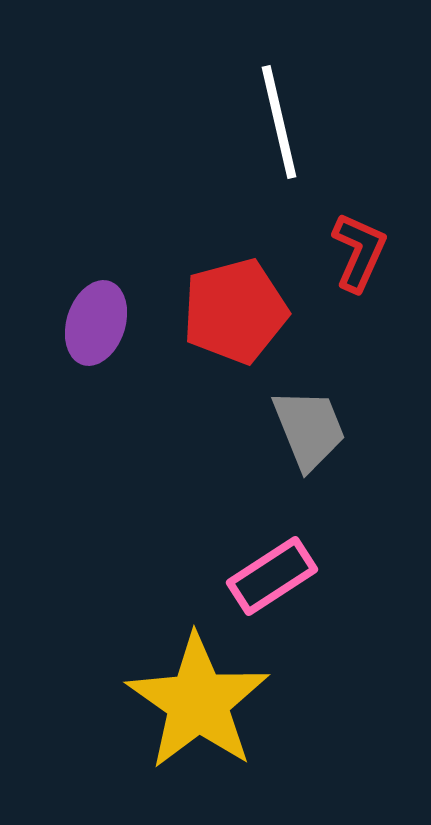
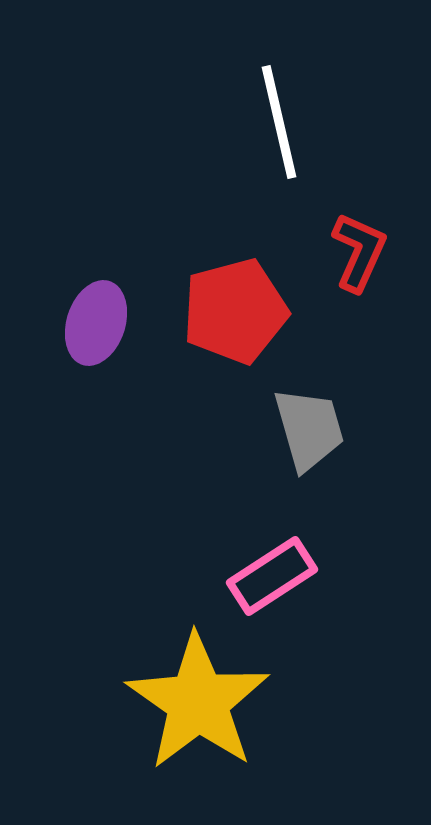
gray trapezoid: rotated 6 degrees clockwise
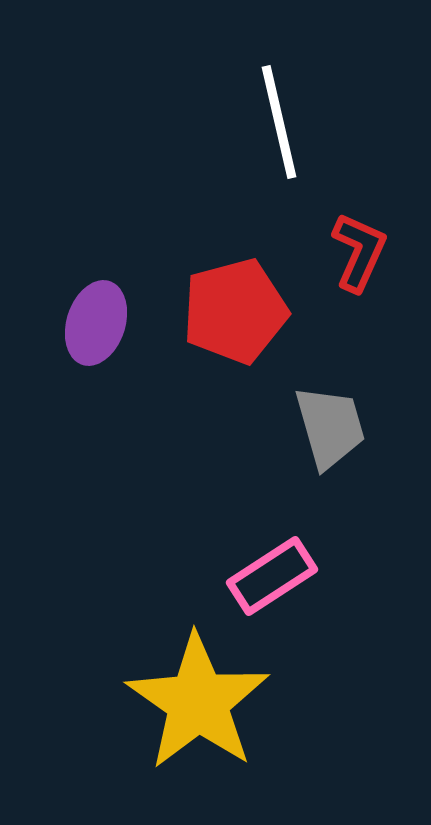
gray trapezoid: moved 21 px right, 2 px up
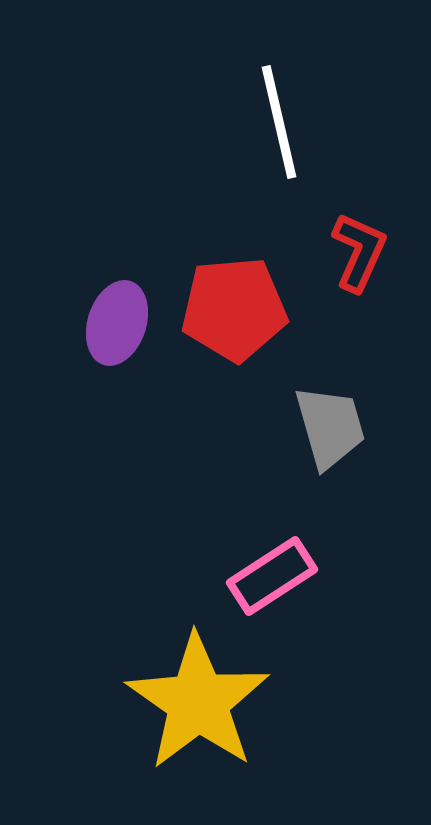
red pentagon: moved 1 px left, 2 px up; rotated 10 degrees clockwise
purple ellipse: moved 21 px right
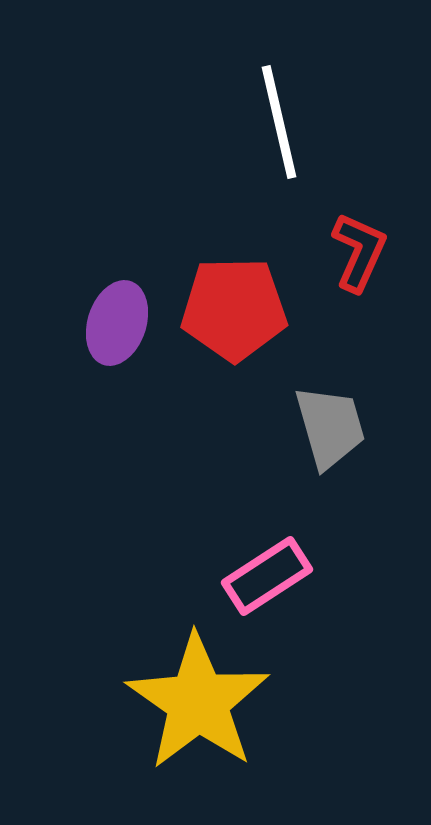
red pentagon: rotated 4 degrees clockwise
pink rectangle: moved 5 px left
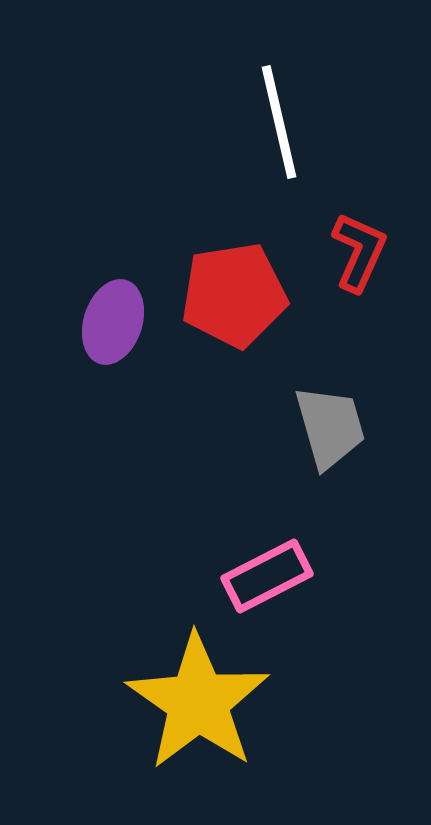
red pentagon: moved 14 px up; rotated 8 degrees counterclockwise
purple ellipse: moved 4 px left, 1 px up
pink rectangle: rotated 6 degrees clockwise
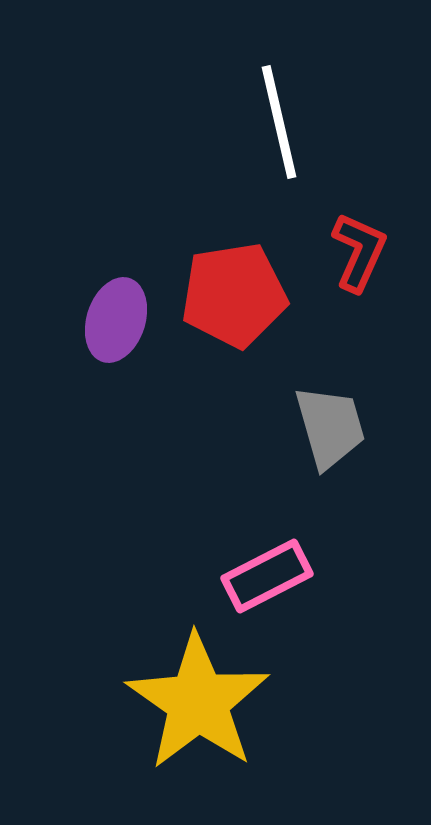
purple ellipse: moved 3 px right, 2 px up
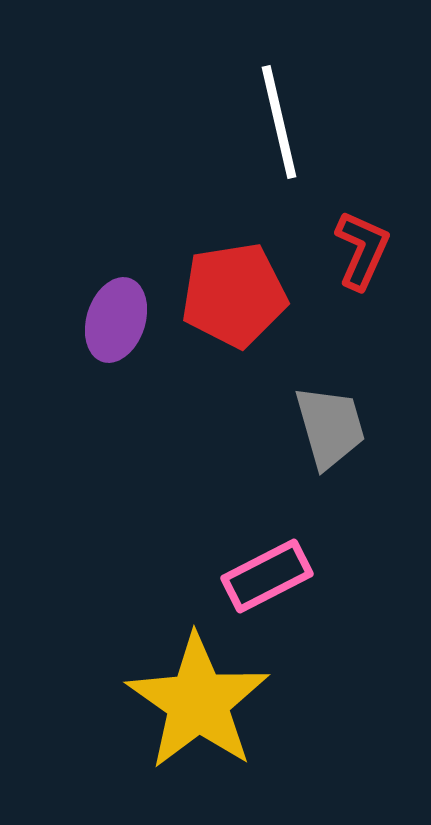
red L-shape: moved 3 px right, 2 px up
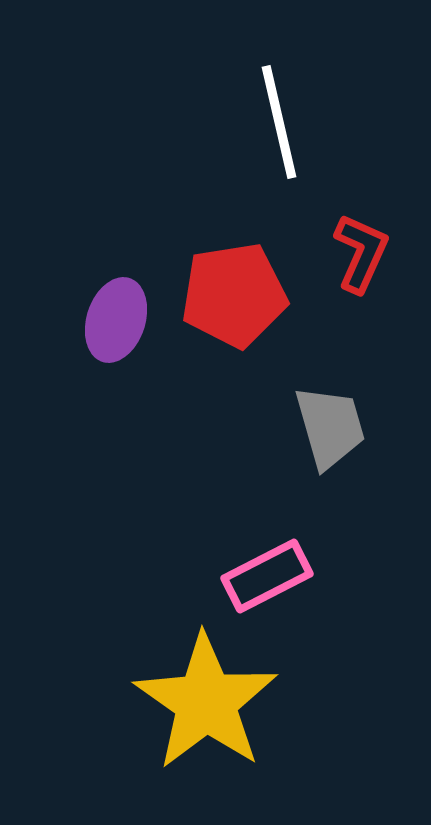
red L-shape: moved 1 px left, 3 px down
yellow star: moved 8 px right
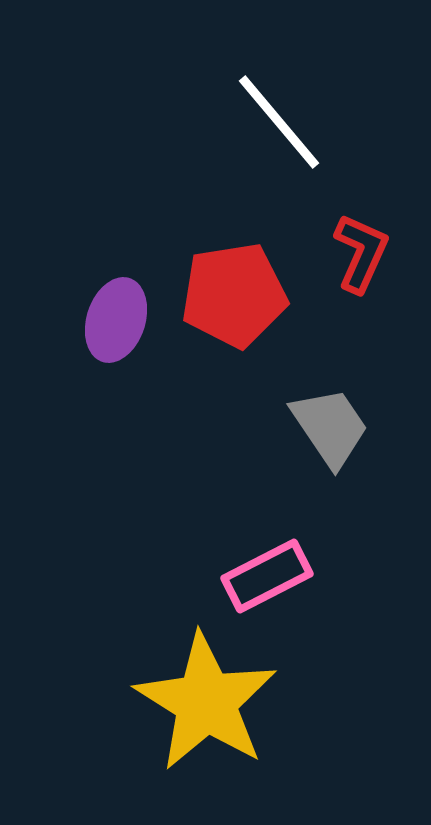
white line: rotated 27 degrees counterclockwise
gray trapezoid: rotated 18 degrees counterclockwise
yellow star: rotated 3 degrees counterclockwise
